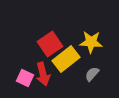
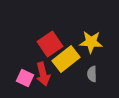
gray semicircle: rotated 42 degrees counterclockwise
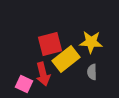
red square: rotated 20 degrees clockwise
gray semicircle: moved 2 px up
pink square: moved 1 px left, 6 px down
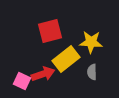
red square: moved 13 px up
red arrow: rotated 95 degrees counterclockwise
pink square: moved 2 px left, 3 px up
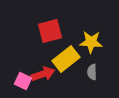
pink square: moved 1 px right
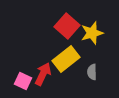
red square: moved 17 px right, 5 px up; rotated 35 degrees counterclockwise
yellow star: moved 1 px right, 9 px up; rotated 20 degrees counterclockwise
red arrow: rotated 45 degrees counterclockwise
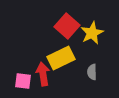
yellow star: rotated 10 degrees counterclockwise
yellow rectangle: moved 5 px left, 1 px up; rotated 12 degrees clockwise
red arrow: rotated 35 degrees counterclockwise
pink square: rotated 18 degrees counterclockwise
